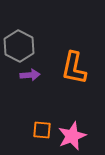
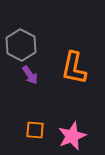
gray hexagon: moved 2 px right, 1 px up
purple arrow: rotated 60 degrees clockwise
orange square: moved 7 px left
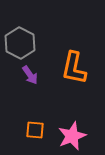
gray hexagon: moved 1 px left, 2 px up
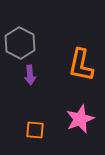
orange L-shape: moved 7 px right, 3 px up
purple arrow: rotated 30 degrees clockwise
pink star: moved 8 px right, 17 px up
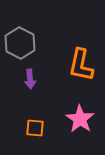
purple arrow: moved 4 px down
pink star: rotated 16 degrees counterclockwise
orange square: moved 2 px up
